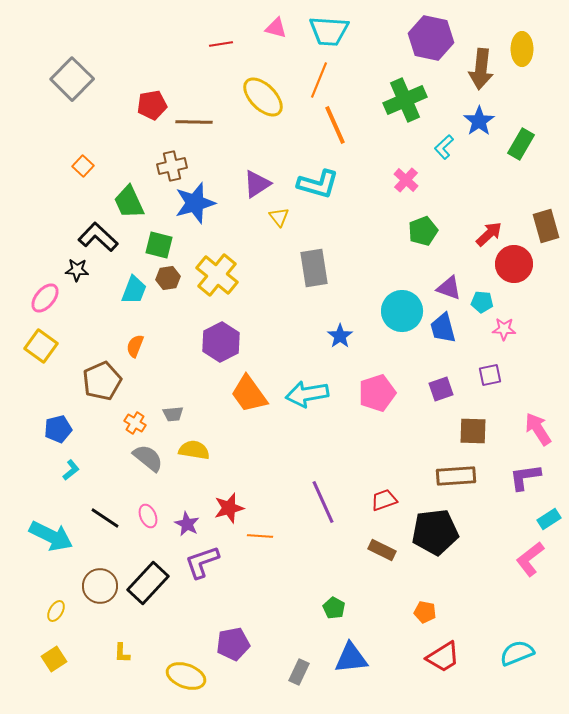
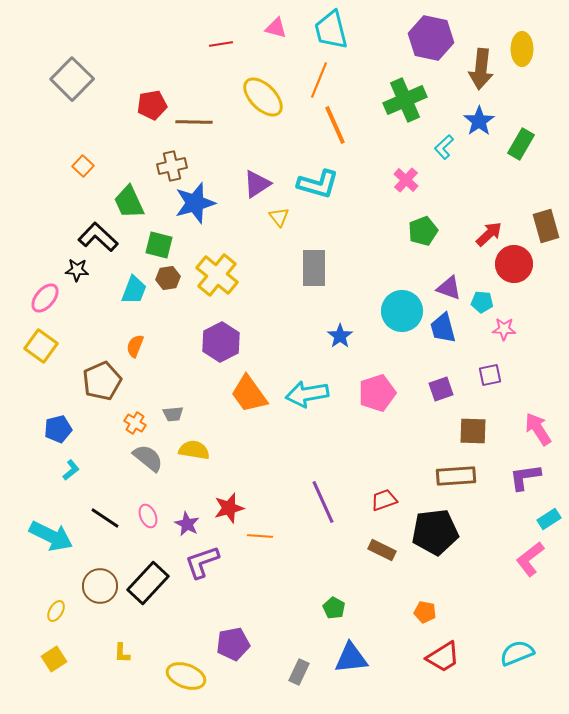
cyan trapezoid at (329, 31): moved 2 px right, 1 px up; rotated 72 degrees clockwise
gray rectangle at (314, 268): rotated 9 degrees clockwise
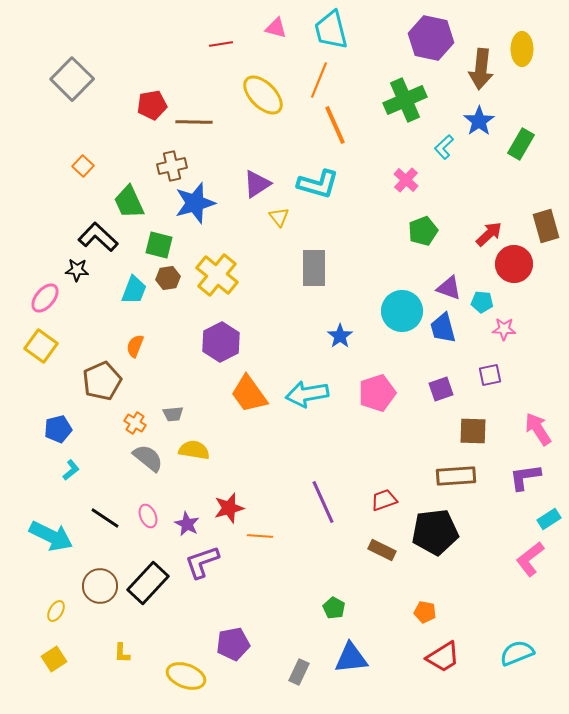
yellow ellipse at (263, 97): moved 2 px up
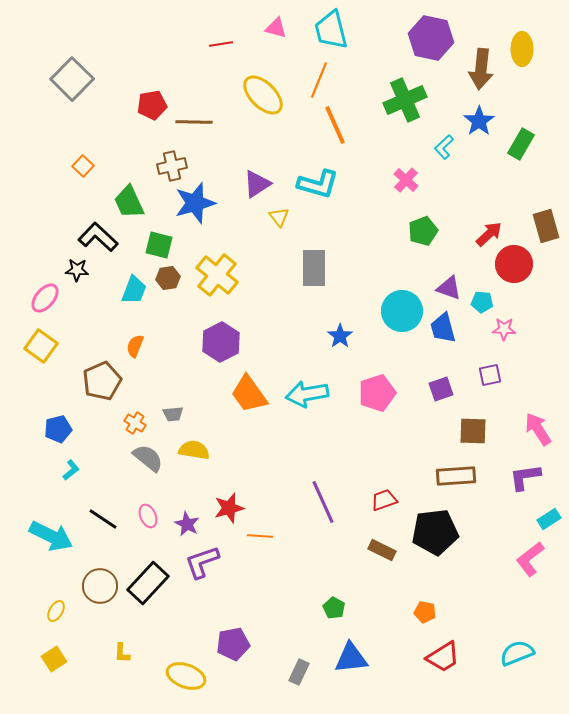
black line at (105, 518): moved 2 px left, 1 px down
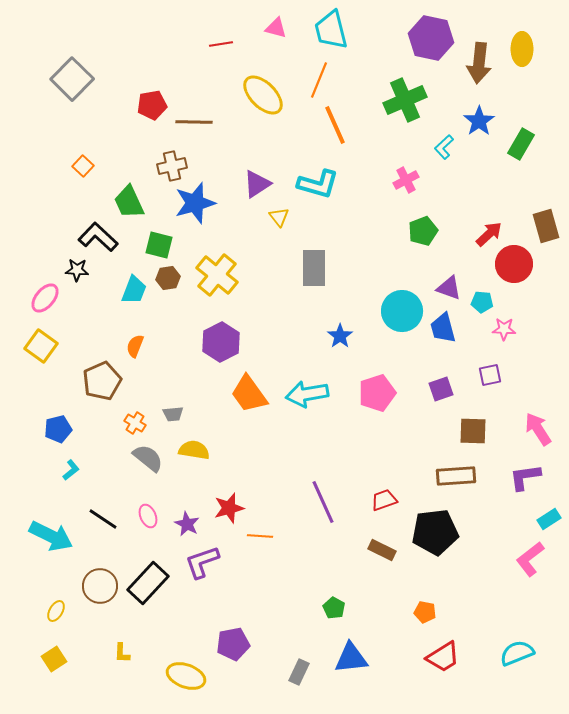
brown arrow at (481, 69): moved 2 px left, 6 px up
pink cross at (406, 180): rotated 20 degrees clockwise
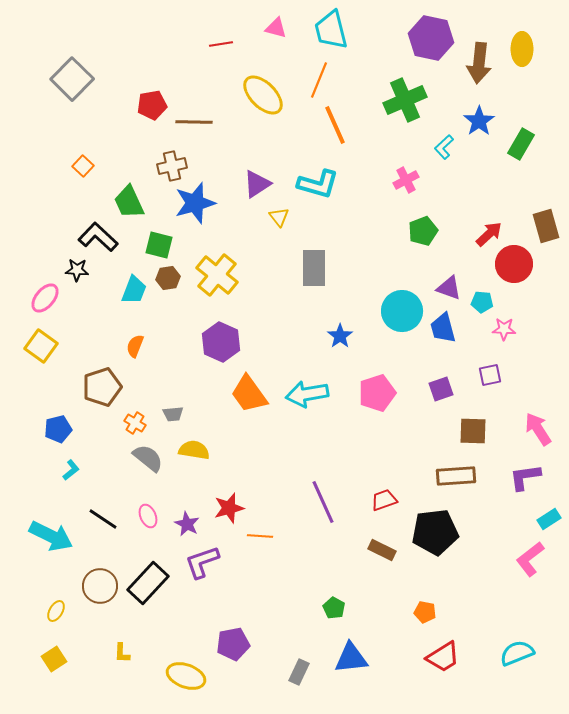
purple hexagon at (221, 342): rotated 9 degrees counterclockwise
brown pentagon at (102, 381): moved 6 px down; rotated 6 degrees clockwise
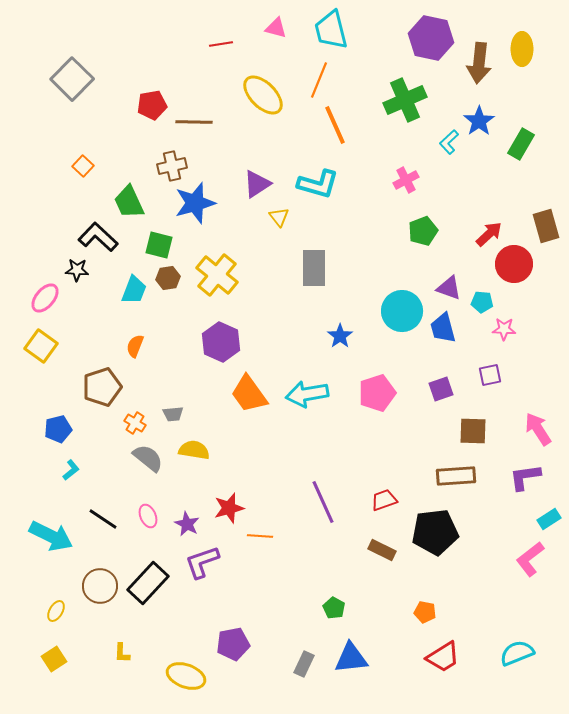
cyan L-shape at (444, 147): moved 5 px right, 5 px up
gray rectangle at (299, 672): moved 5 px right, 8 px up
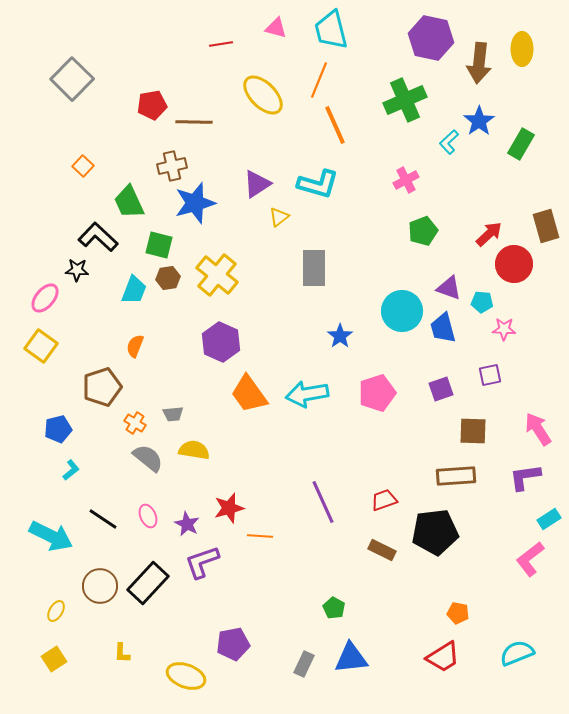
yellow triangle at (279, 217): rotated 30 degrees clockwise
orange pentagon at (425, 612): moved 33 px right, 1 px down
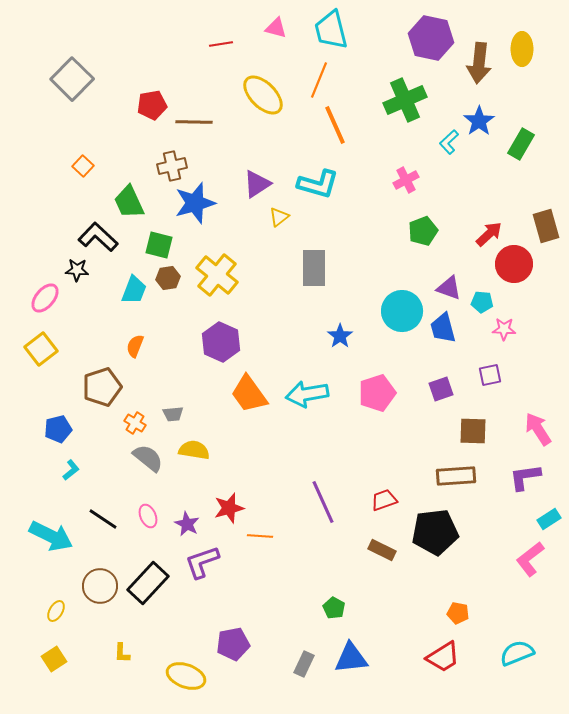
yellow square at (41, 346): moved 3 px down; rotated 16 degrees clockwise
